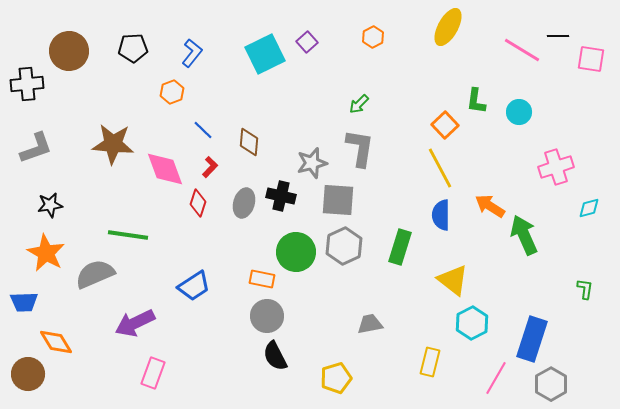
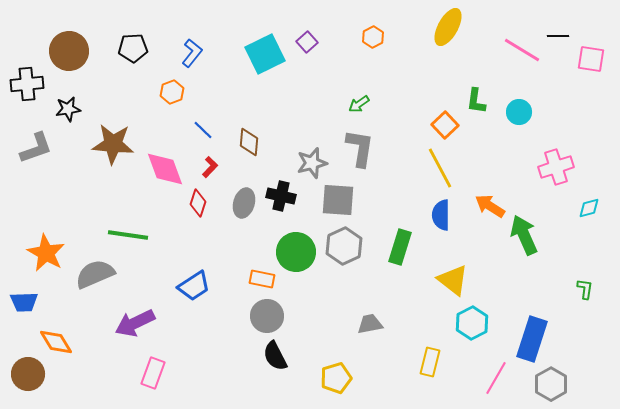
green arrow at (359, 104): rotated 10 degrees clockwise
black star at (50, 205): moved 18 px right, 96 px up
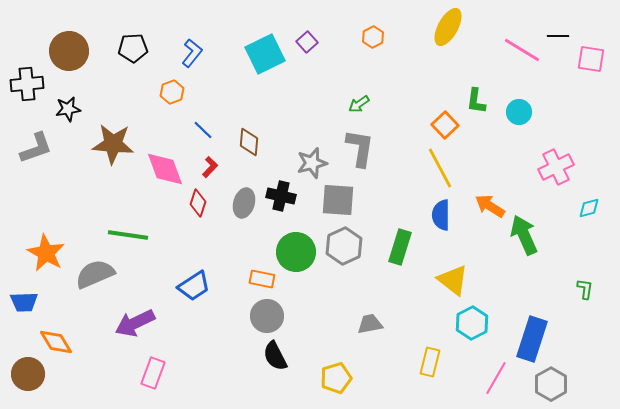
pink cross at (556, 167): rotated 8 degrees counterclockwise
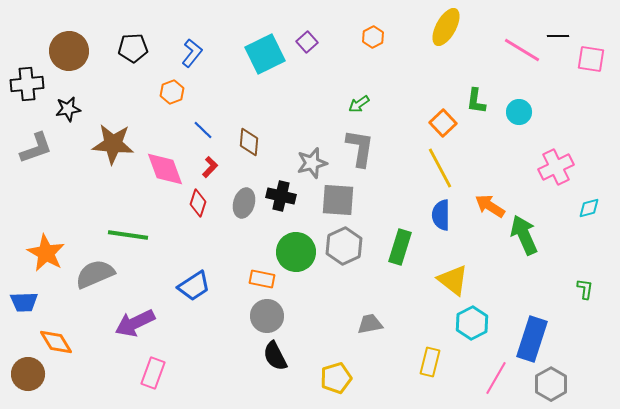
yellow ellipse at (448, 27): moved 2 px left
orange square at (445, 125): moved 2 px left, 2 px up
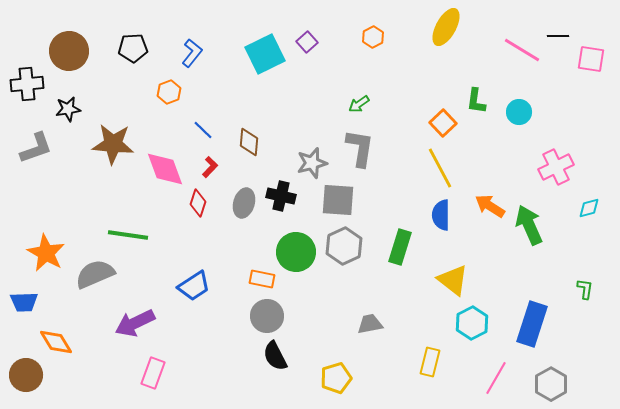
orange hexagon at (172, 92): moved 3 px left
green arrow at (524, 235): moved 5 px right, 10 px up
blue rectangle at (532, 339): moved 15 px up
brown circle at (28, 374): moved 2 px left, 1 px down
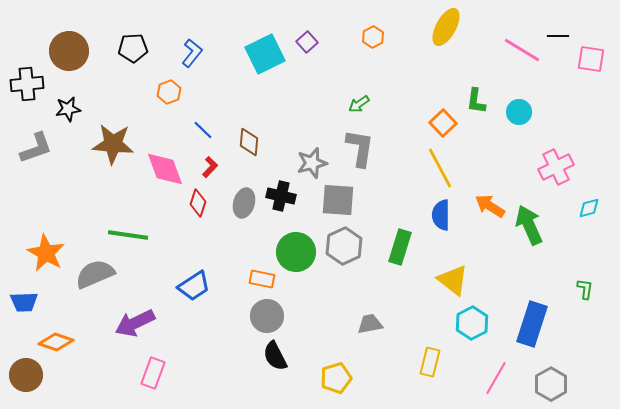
orange diamond at (56, 342): rotated 40 degrees counterclockwise
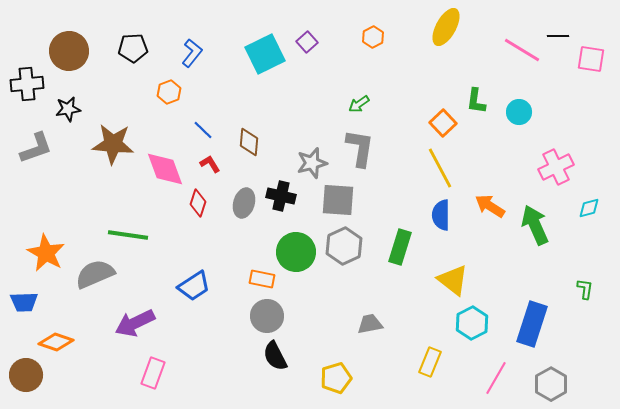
red L-shape at (210, 167): moved 3 px up; rotated 75 degrees counterclockwise
green arrow at (529, 225): moved 6 px right
yellow rectangle at (430, 362): rotated 8 degrees clockwise
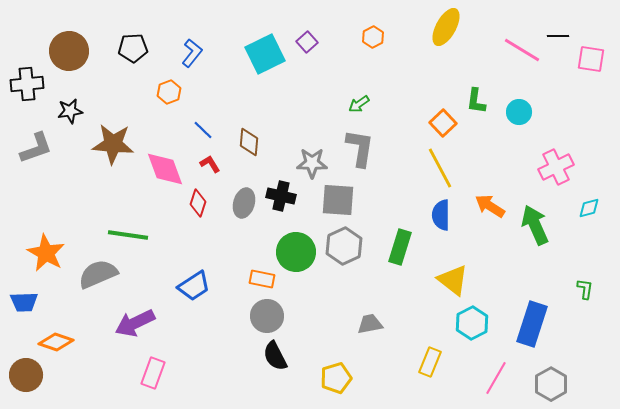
black star at (68, 109): moved 2 px right, 2 px down
gray star at (312, 163): rotated 16 degrees clockwise
gray semicircle at (95, 274): moved 3 px right
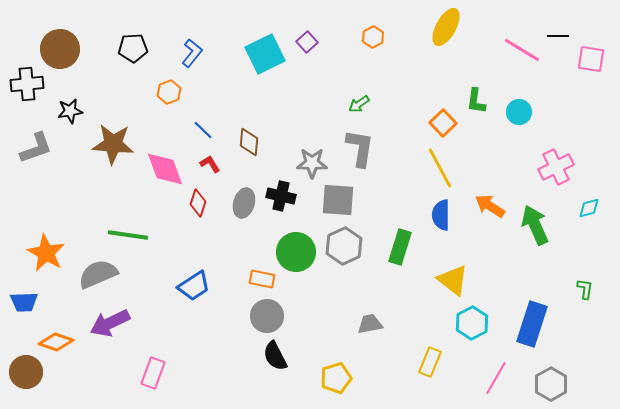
brown circle at (69, 51): moved 9 px left, 2 px up
purple arrow at (135, 323): moved 25 px left
brown circle at (26, 375): moved 3 px up
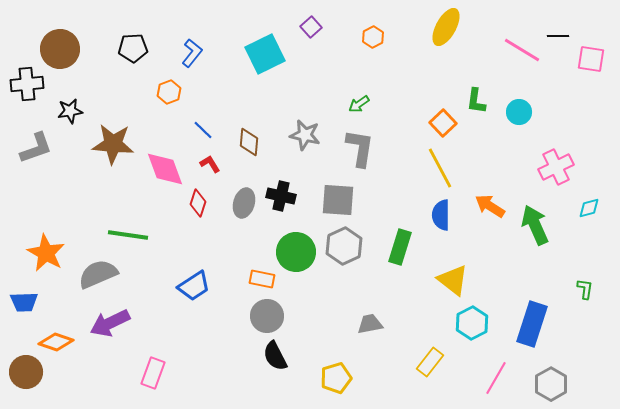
purple square at (307, 42): moved 4 px right, 15 px up
gray star at (312, 163): moved 7 px left, 28 px up; rotated 12 degrees clockwise
yellow rectangle at (430, 362): rotated 16 degrees clockwise
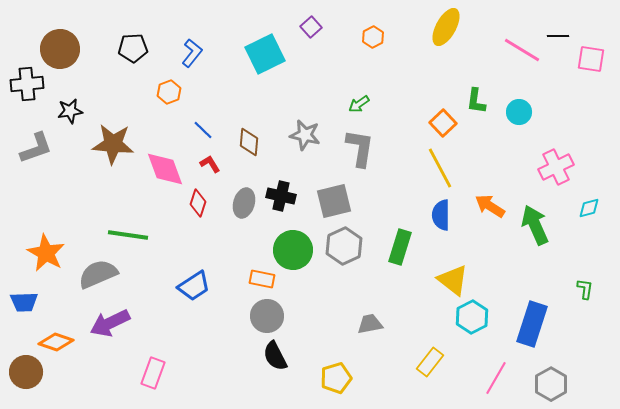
gray square at (338, 200): moved 4 px left, 1 px down; rotated 18 degrees counterclockwise
green circle at (296, 252): moved 3 px left, 2 px up
cyan hexagon at (472, 323): moved 6 px up
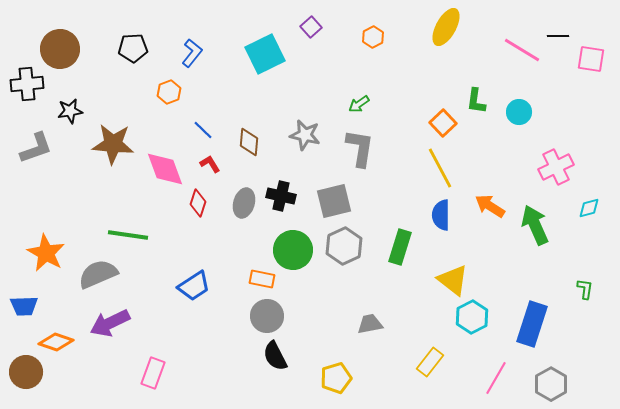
blue trapezoid at (24, 302): moved 4 px down
